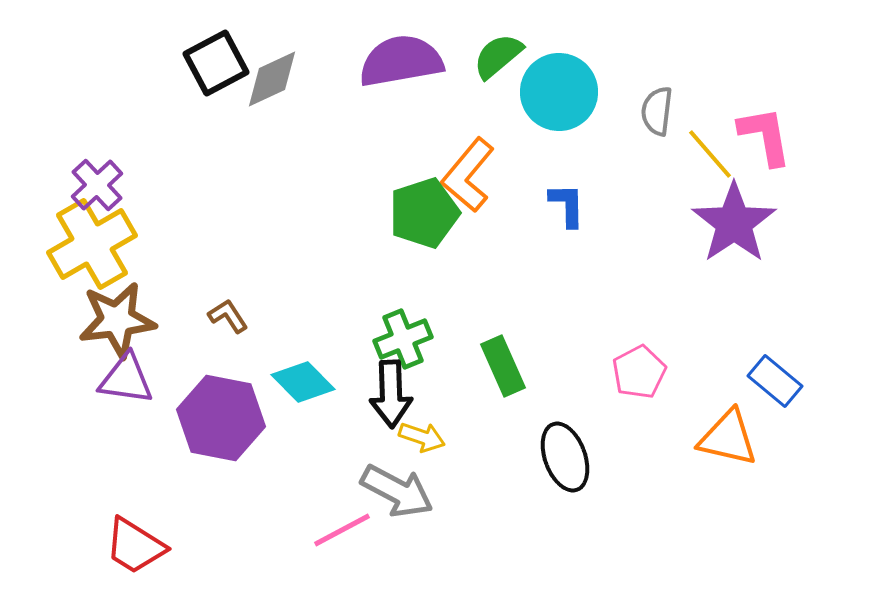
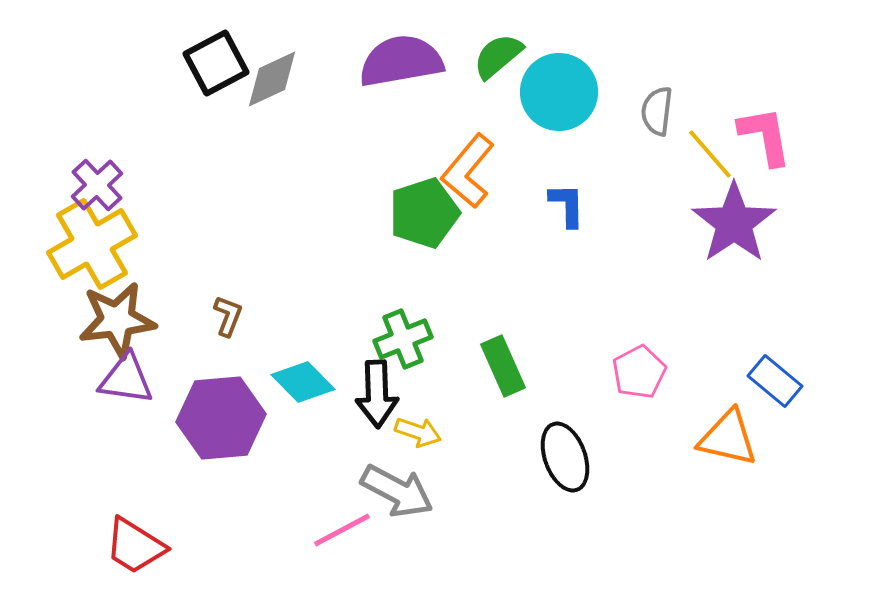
orange L-shape: moved 4 px up
brown L-shape: rotated 54 degrees clockwise
black arrow: moved 14 px left
purple hexagon: rotated 16 degrees counterclockwise
yellow arrow: moved 4 px left, 5 px up
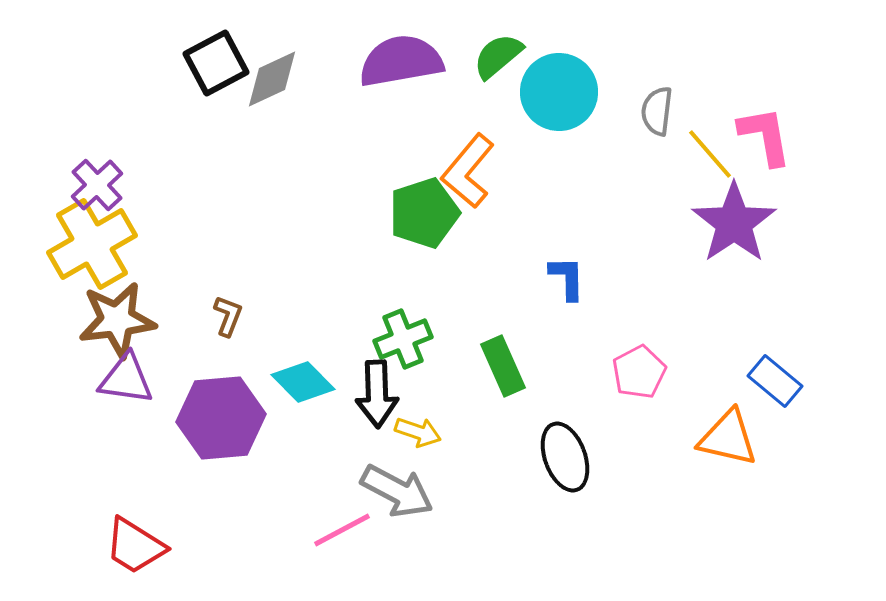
blue L-shape: moved 73 px down
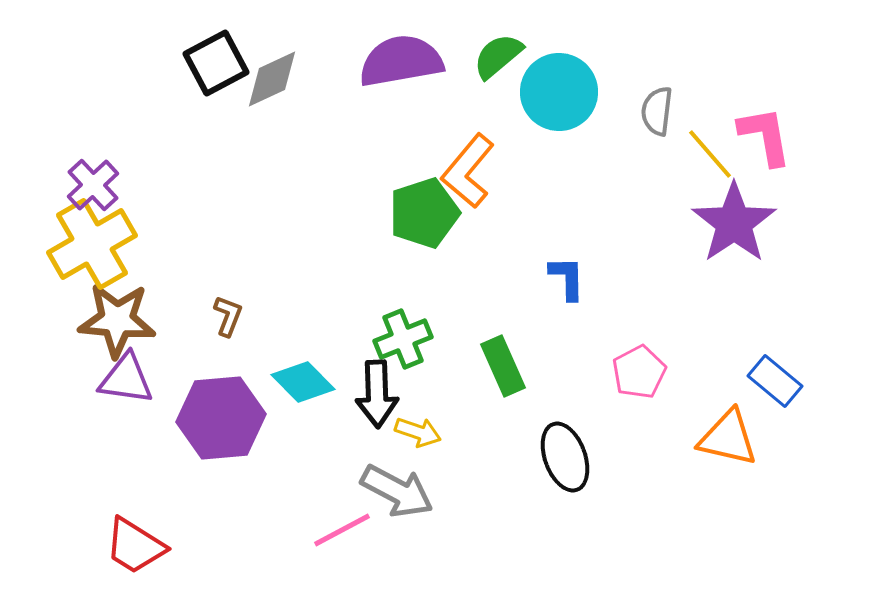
purple cross: moved 4 px left
brown star: rotated 12 degrees clockwise
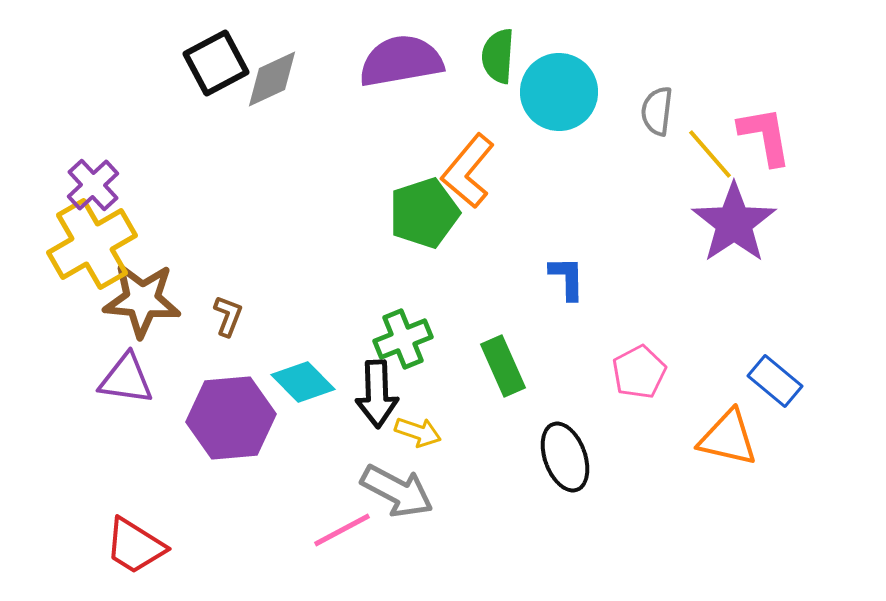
green semicircle: rotated 46 degrees counterclockwise
brown star: moved 25 px right, 20 px up
purple hexagon: moved 10 px right
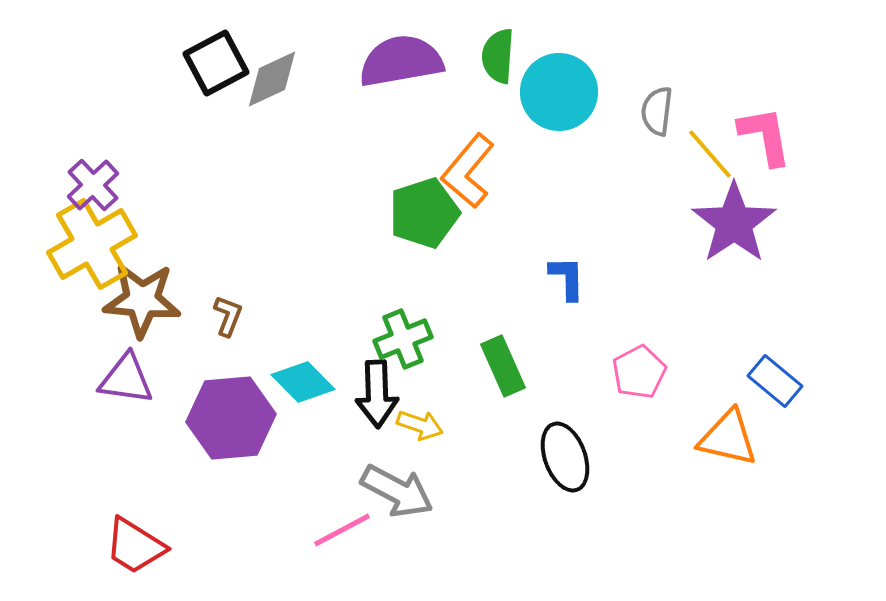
yellow arrow: moved 2 px right, 7 px up
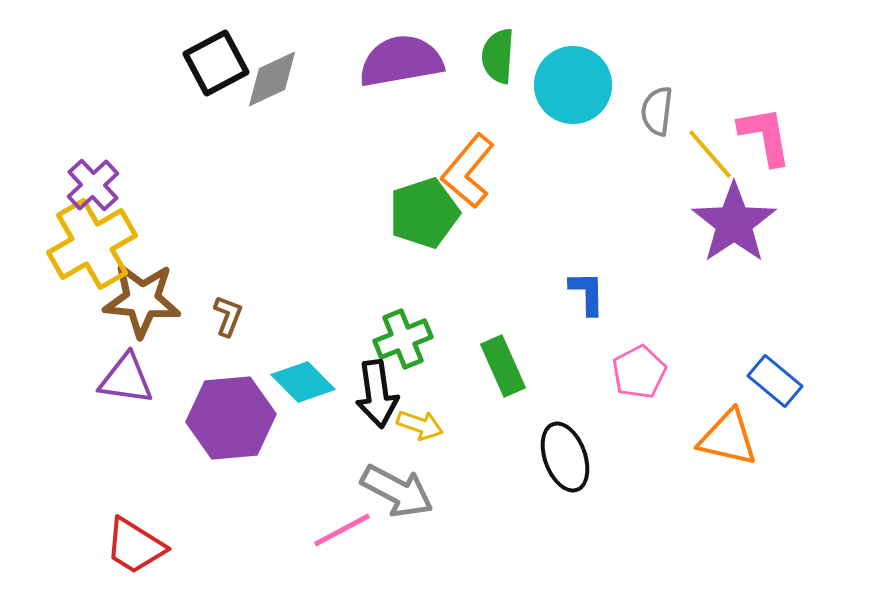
cyan circle: moved 14 px right, 7 px up
blue L-shape: moved 20 px right, 15 px down
black arrow: rotated 6 degrees counterclockwise
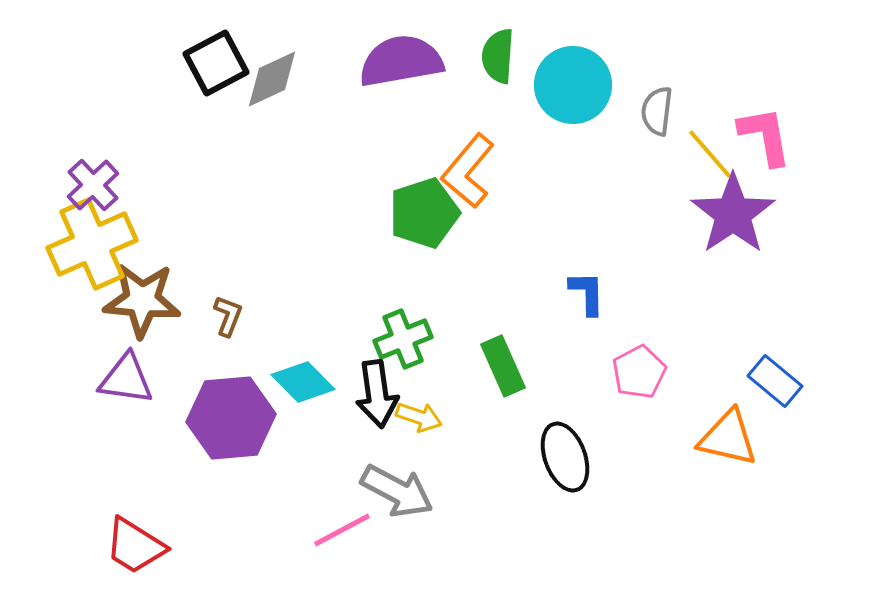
purple star: moved 1 px left, 9 px up
yellow cross: rotated 6 degrees clockwise
yellow arrow: moved 1 px left, 8 px up
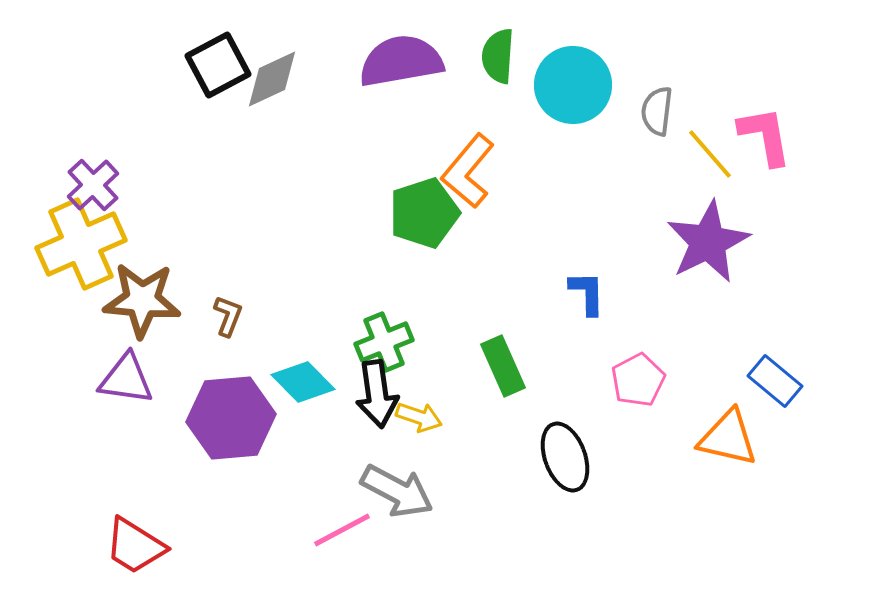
black square: moved 2 px right, 2 px down
purple star: moved 25 px left, 28 px down; rotated 8 degrees clockwise
yellow cross: moved 11 px left
green cross: moved 19 px left, 3 px down
pink pentagon: moved 1 px left, 8 px down
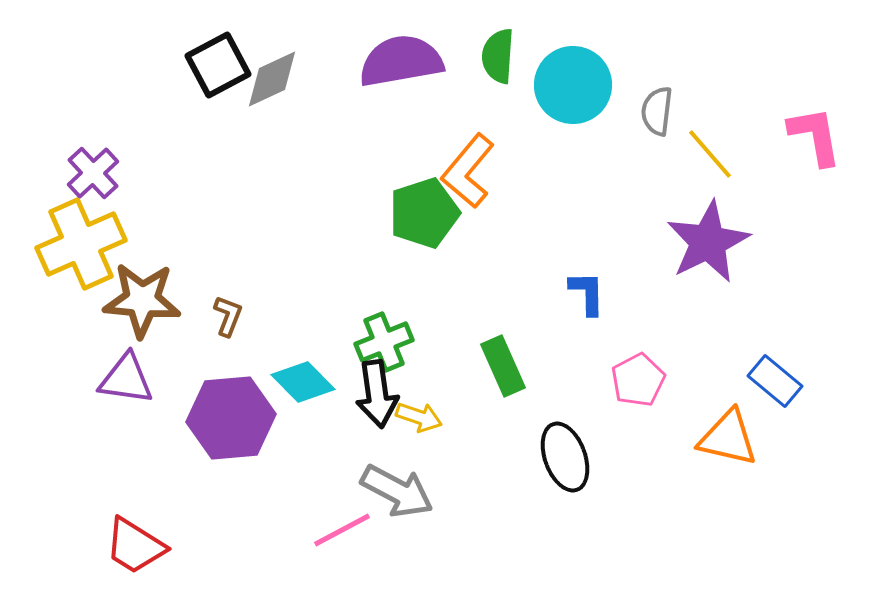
pink L-shape: moved 50 px right
purple cross: moved 12 px up
